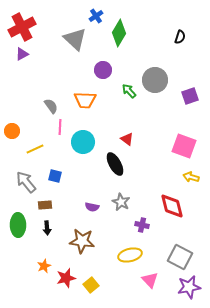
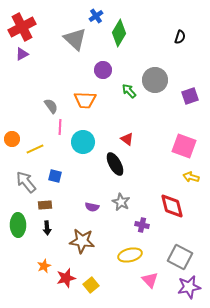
orange circle: moved 8 px down
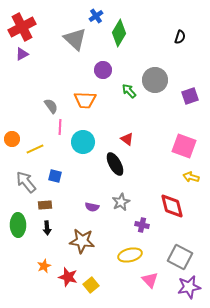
gray star: rotated 18 degrees clockwise
red star: moved 2 px right, 1 px up; rotated 30 degrees clockwise
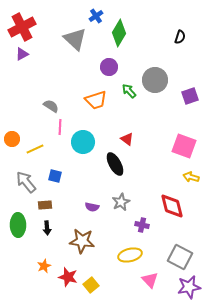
purple circle: moved 6 px right, 3 px up
orange trapezoid: moved 11 px right; rotated 20 degrees counterclockwise
gray semicircle: rotated 21 degrees counterclockwise
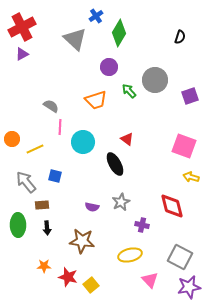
brown rectangle: moved 3 px left
orange star: rotated 24 degrees clockwise
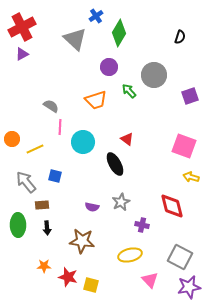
gray circle: moved 1 px left, 5 px up
yellow square: rotated 35 degrees counterclockwise
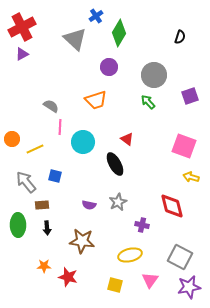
green arrow: moved 19 px right, 11 px down
gray star: moved 3 px left
purple semicircle: moved 3 px left, 2 px up
pink triangle: rotated 18 degrees clockwise
yellow square: moved 24 px right
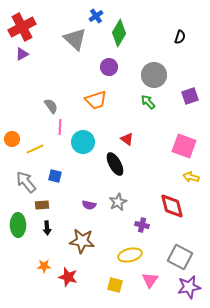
gray semicircle: rotated 21 degrees clockwise
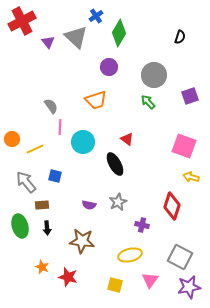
red cross: moved 6 px up
gray triangle: moved 1 px right, 2 px up
purple triangle: moved 26 px right, 12 px up; rotated 40 degrees counterclockwise
red diamond: rotated 32 degrees clockwise
green ellipse: moved 2 px right, 1 px down; rotated 15 degrees counterclockwise
orange star: moved 2 px left, 1 px down; rotated 24 degrees clockwise
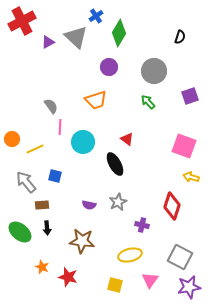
purple triangle: rotated 40 degrees clockwise
gray circle: moved 4 px up
green ellipse: moved 6 px down; rotated 35 degrees counterclockwise
